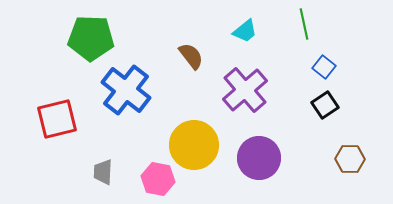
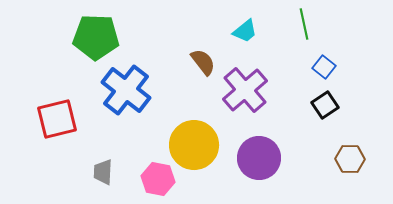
green pentagon: moved 5 px right, 1 px up
brown semicircle: moved 12 px right, 6 px down
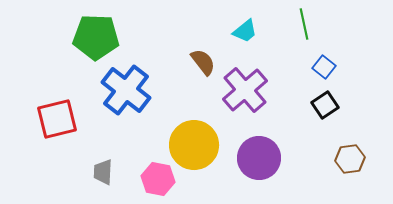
brown hexagon: rotated 8 degrees counterclockwise
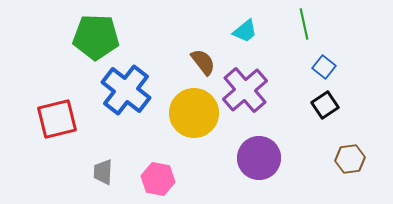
yellow circle: moved 32 px up
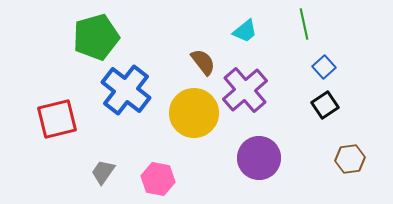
green pentagon: rotated 18 degrees counterclockwise
blue square: rotated 10 degrees clockwise
gray trapezoid: rotated 32 degrees clockwise
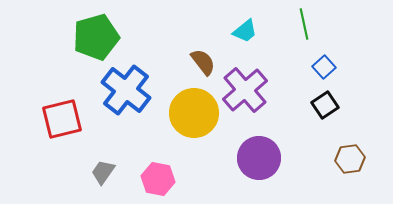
red square: moved 5 px right
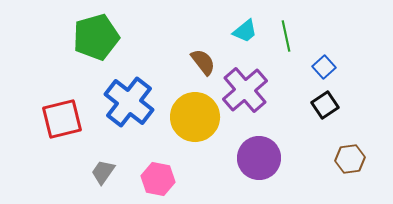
green line: moved 18 px left, 12 px down
blue cross: moved 3 px right, 12 px down
yellow circle: moved 1 px right, 4 px down
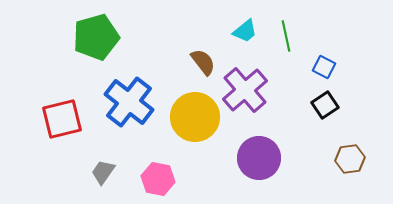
blue square: rotated 20 degrees counterclockwise
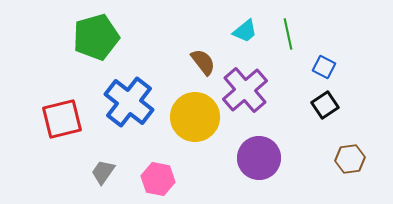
green line: moved 2 px right, 2 px up
